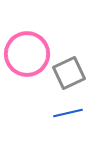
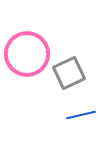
blue line: moved 13 px right, 2 px down
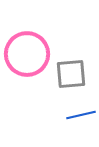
gray square: moved 2 px right, 1 px down; rotated 20 degrees clockwise
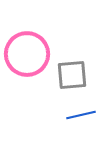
gray square: moved 1 px right, 1 px down
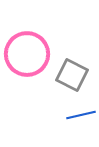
gray square: rotated 32 degrees clockwise
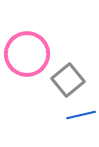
gray square: moved 4 px left, 5 px down; rotated 24 degrees clockwise
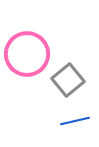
blue line: moved 6 px left, 6 px down
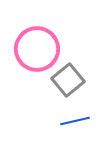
pink circle: moved 10 px right, 5 px up
